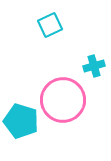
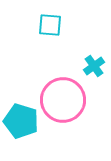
cyan square: rotated 30 degrees clockwise
cyan cross: rotated 20 degrees counterclockwise
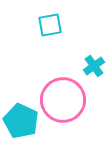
cyan square: rotated 15 degrees counterclockwise
cyan pentagon: rotated 8 degrees clockwise
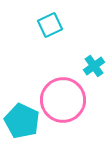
cyan square: rotated 15 degrees counterclockwise
cyan pentagon: moved 1 px right
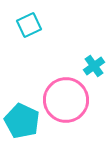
cyan square: moved 21 px left
pink circle: moved 3 px right
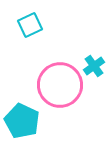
cyan square: moved 1 px right
pink circle: moved 6 px left, 15 px up
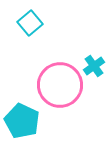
cyan square: moved 2 px up; rotated 15 degrees counterclockwise
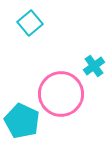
pink circle: moved 1 px right, 9 px down
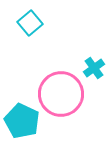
cyan cross: moved 2 px down
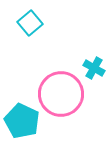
cyan cross: rotated 25 degrees counterclockwise
